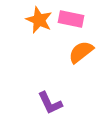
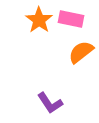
orange star: rotated 12 degrees clockwise
purple L-shape: rotated 8 degrees counterclockwise
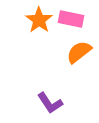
orange semicircle: moved 2 px left
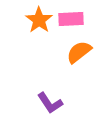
pink rectangle: rotated 15 degrees counterclockwise
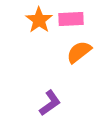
purple L-shape: rotated 92 degrees counterclockwise
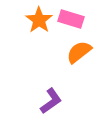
pink rectangle: rotated 20 degrees clockwise
purple L-shape: moved 1 px right, 2 px up
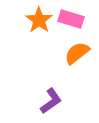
orange semicircle: moved 2 px left, 1 px down
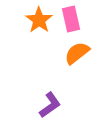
pink rectangle: rotated 60 degrees clockwise
purple L-shape: moved 1 px left, 4 px down
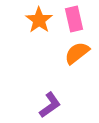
pink rectangle: moved 3 px right
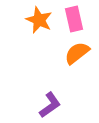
orange star: rotated 12 degrees counterclockwise
